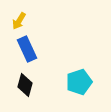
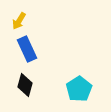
cyan pentagon: moved 7 px down; rotated 15 degrees counterclockwise
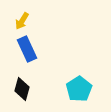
yellow arrow: moved 3 px right
black diamond: moved 3 px left, 4 px down
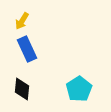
black diamond: rotated 10 degrees counterclockwise
